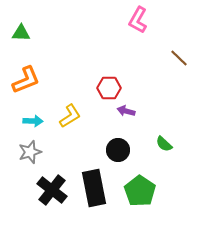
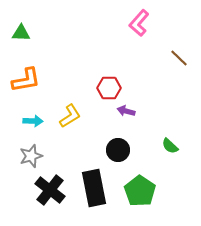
pink L-shape: moved 1 px right, 3 px down; rotated 12 degrees clockwise
orange L-shape: rotated 12 degrees clockwise
green semicircle: moved 6 px right, 2 px down
gray star: moved 1 px right, 4 px down
black cross: moved 2 px left
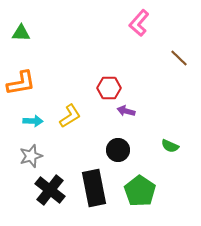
orange L-shape: moved 5 px left, 3 px down
green semicircle: rotated 18 degrees counterclockwise
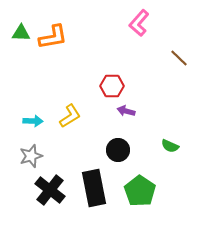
orange L-shape: moved 32 px right, 46 px up
red hexagon: moved 3 px right, 2 px up
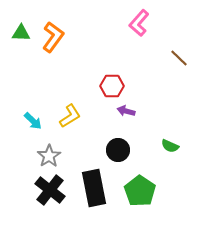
orange L-shape: rotated 44 degrees counterclockwise
cyan arrow: rotated 42 degrees clockwise
gray star: moved 18 px right; rotated 15 degrees counterclockwise
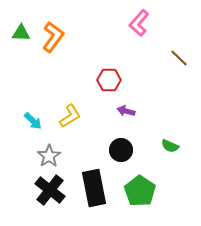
red hexagon: moved 3 px left, 6 px up
black circle: moved 3 px right
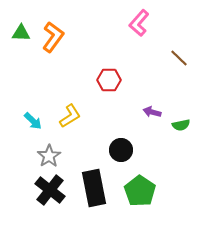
purple arrow: moved 26 px right, 1 px down
green semicircle: moved 11 px right, 21 px up; rotated 36 degrees counterclockwise
